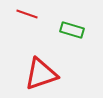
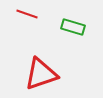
green rectangle: moved 1 px right, 3 px up
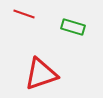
red line: moved 3 px left
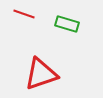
green rectangle: moved 6 px left, 3 px up
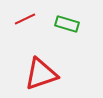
red line: moved 1 px right, 5 px down; rotated 45 degrees counterclockwise
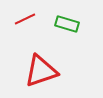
red triangle: moved 3 px up
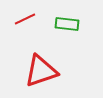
green rectangle: rotated 10 degrees counterclockwise
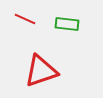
red line: rotated 50 degrees clockwise
